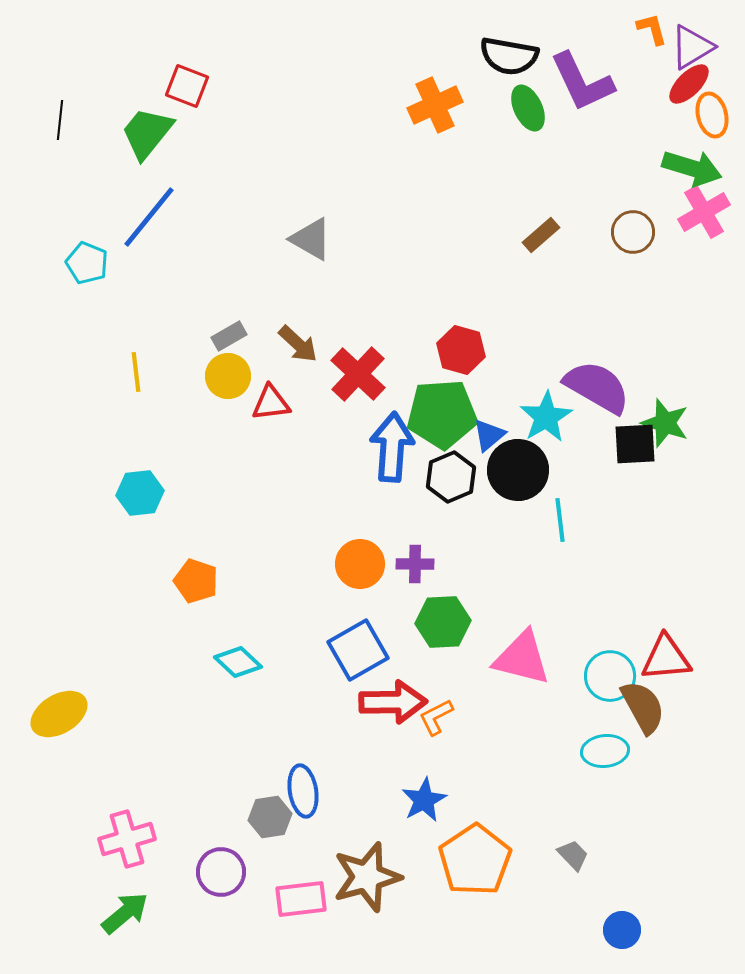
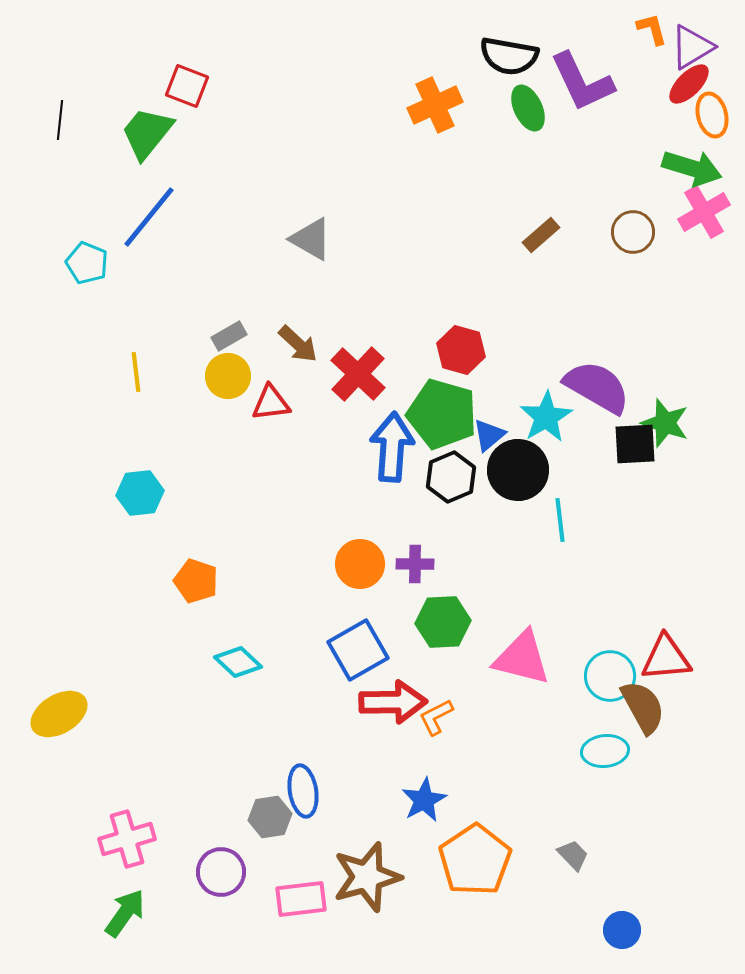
green pentagon at (442, 414): rotated 20 degrees clockwise
green arrow at (125, 913): rotated 15 degrees counterclockwise
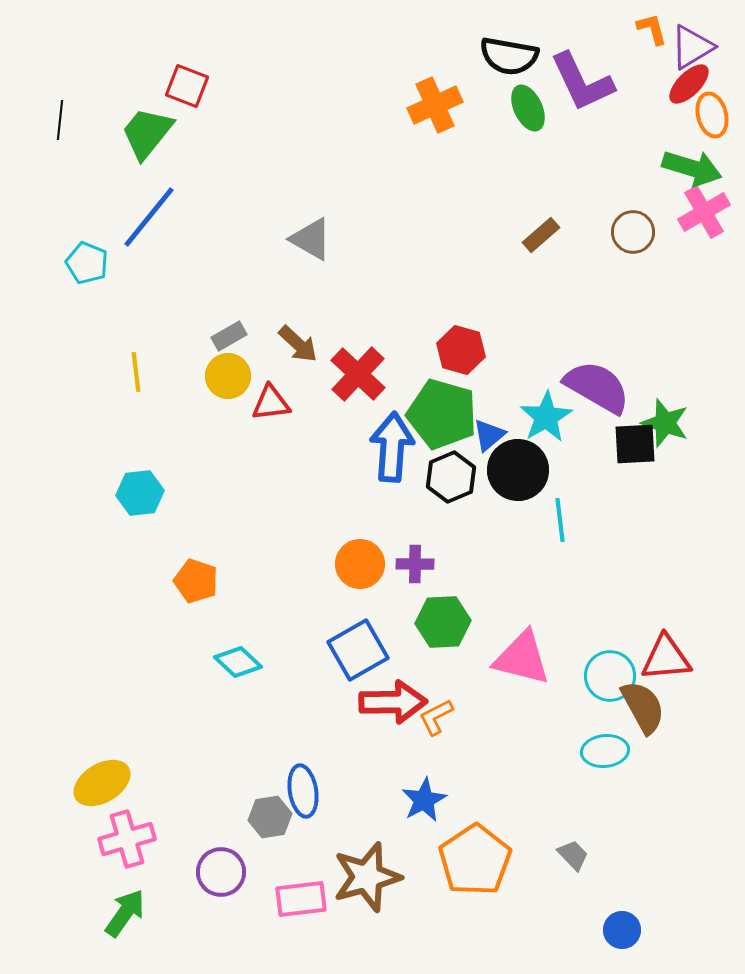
yellow ellipse at (59, 714): moved 43 px right, 69 px down
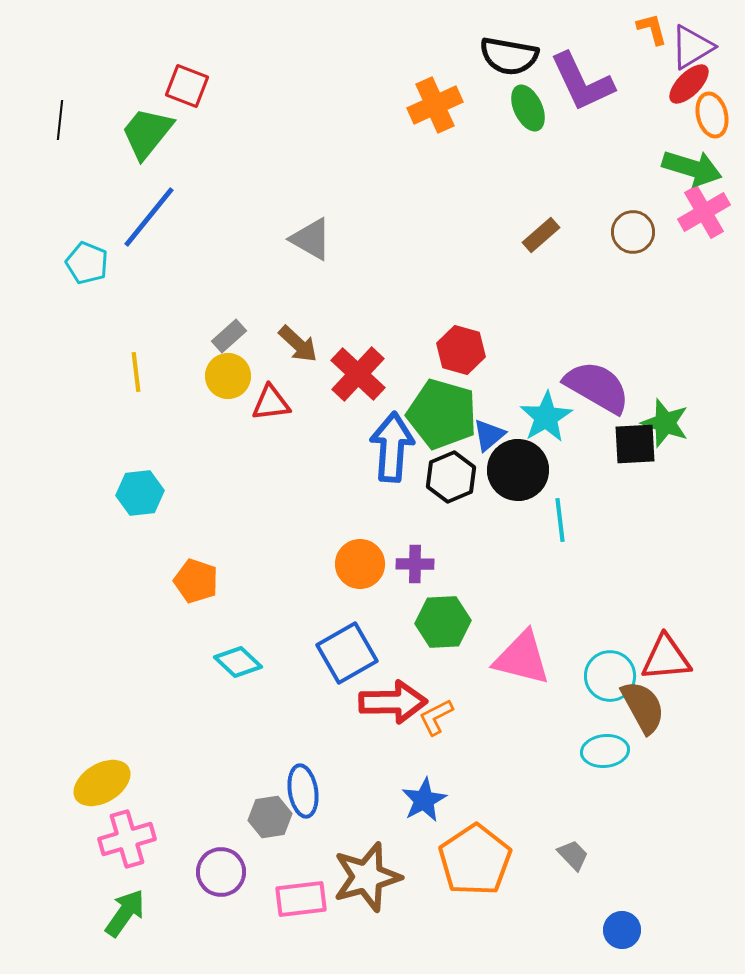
gray rectangle at (229, 336): rotated 12 degrees counterclockwise
blue square at (358, 650): moved 11 px left, 3 px down
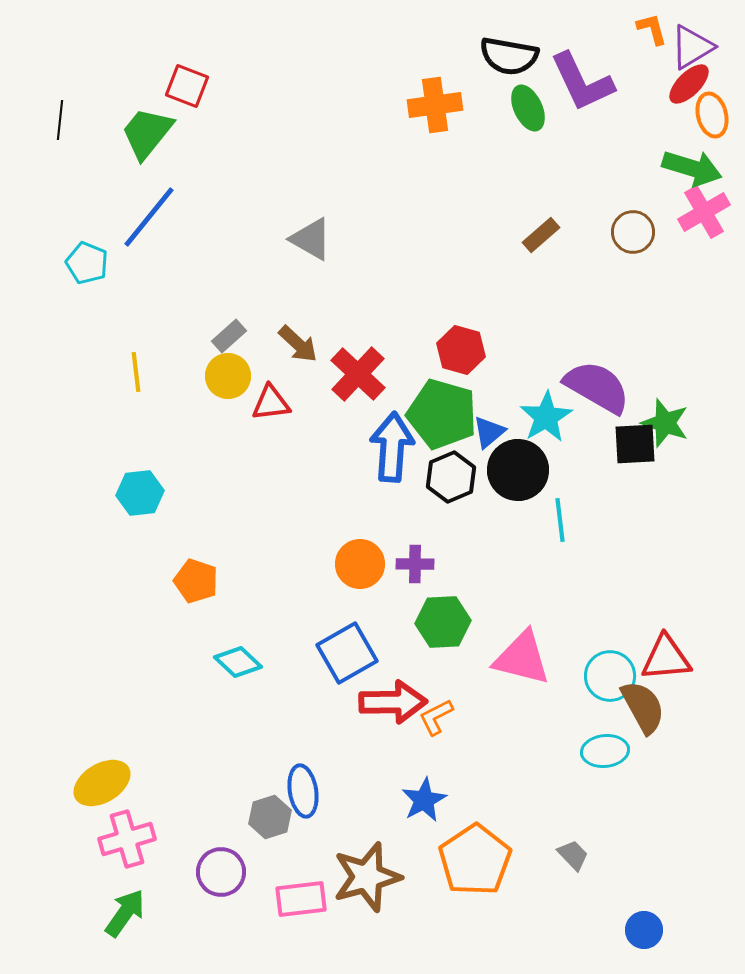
orange cross at (435, 105): rotated 16 degrees clockwise
blue triangle at (489, 435): moved 3 px up
gray hexagon at (270, 817): rotated 9 degrees counterclockwise
blue circle at (622, 930): moved 22 px right
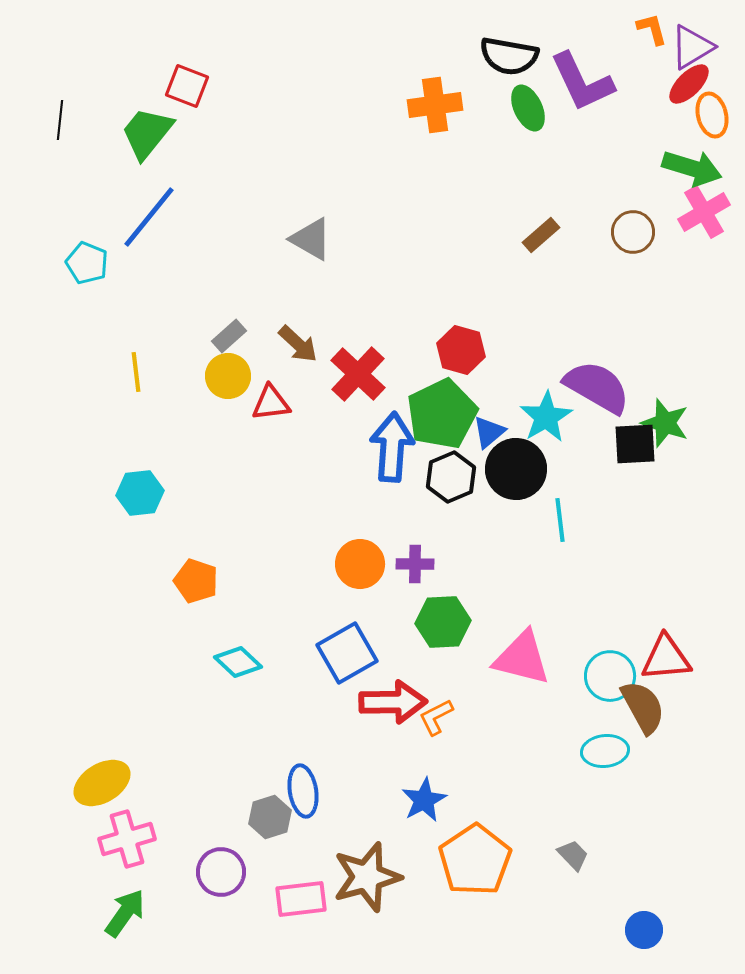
green pentagon at (442, 414): rotated 30 degrees clockwise
black circle at (518, 470): moved 2 px left, 1 px up
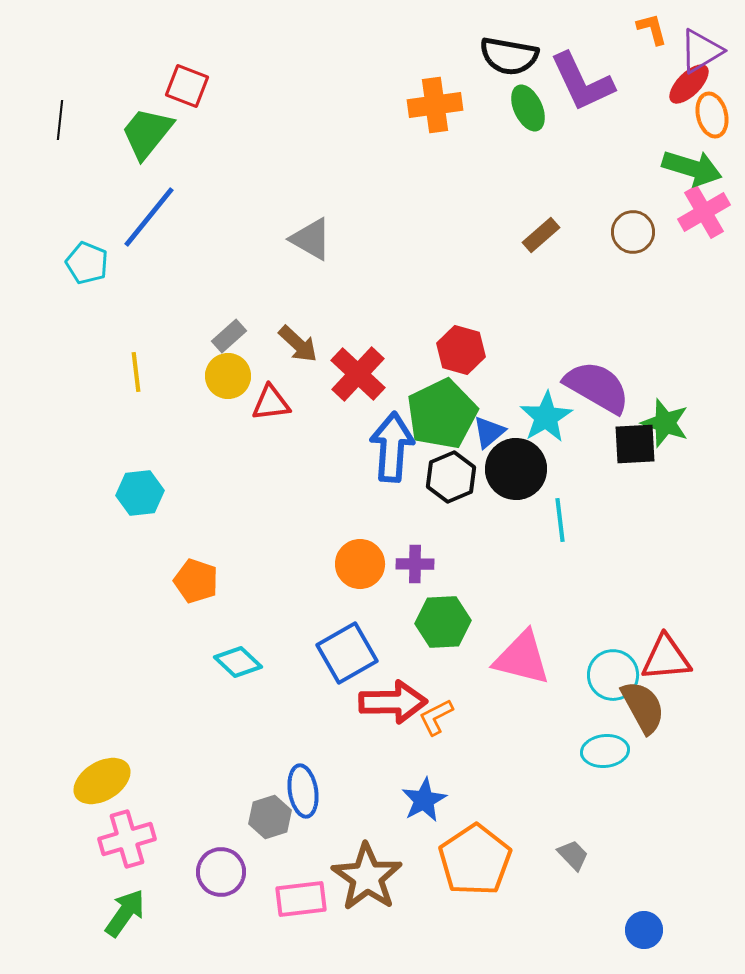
purple triangle at (692, 47): moved 9 px right, 4 px down
cyan circle at (610, 676): moved 3 px right, 1 px up
yellow ellipse at (102, 783): moved 2 px up
brown star at (367, 877): rotated 22 degrees counterclockwise
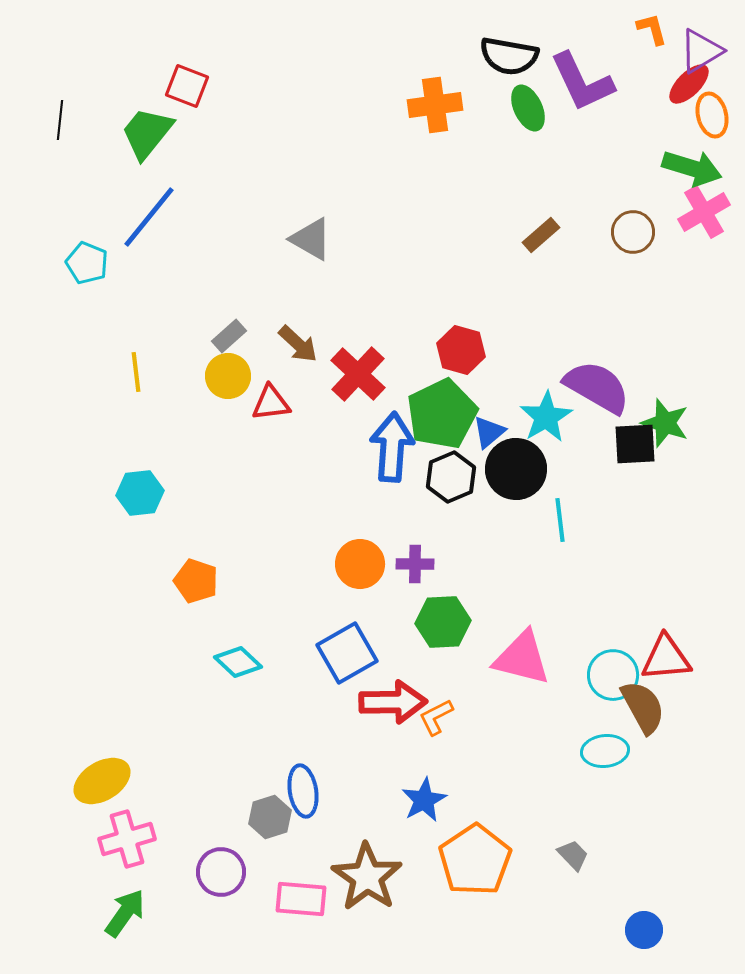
pink rectangle at (301, 899): rotated 12 degrees clockwise
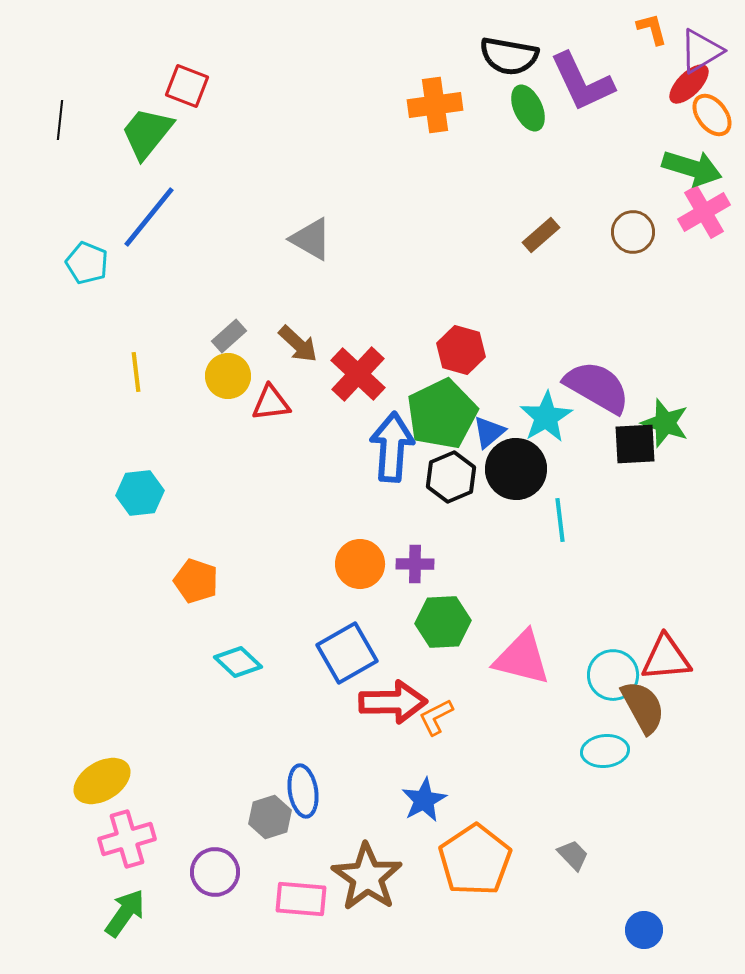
orange ellipse at (712, 115): rotated 24 degrees counterclockwise
purple circle at (221, 872): moved 6 px left
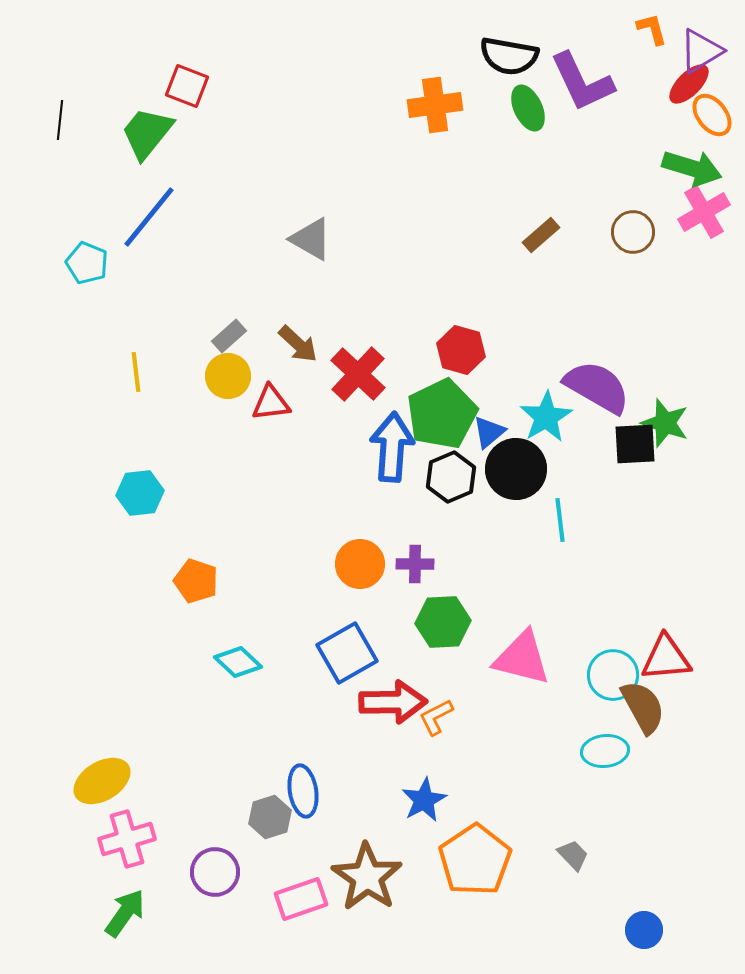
pink rectangle at (301, 899): rotated 24 degrees counterclockwise
